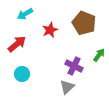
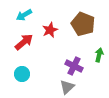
cyan arrow: moved 1 px left, 1 px down
brown pentagon: moved 1 px left, 1 px down
red arrow: moved 7 px right, 2 px up
green arrow: rotated 24 degrees counterclockwise
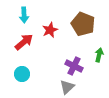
cyan arrow: rotated 63 degrees counterclockwise
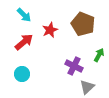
cyan arrow: rotated 42 degrees counterclockwise
green arrow: rotated 16 degrees clockwise
gray triangle: moved 20 px right
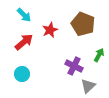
gray triangle: moved 1 px right, 1 px up
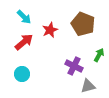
cyan arrow: moved 2 px down
gray triangle: rotated 28 degrees clockwise
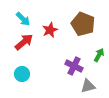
cyan arrow: moved 1 px left, 2 px down
